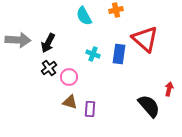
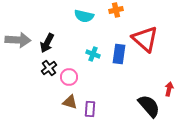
cyan semicircle: rotated 48 degrees counterclockwise
black arrow: moved 1 px left
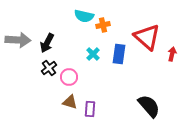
orange cross: moved 13 px left, 15 px down
red triangle: moved 2 px right, 2 px up
cyan cross: rotated 24 degrees clockwise
red arrow: moved 3 px right, 35 px up
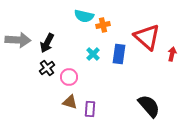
black cross: moved 2 px left
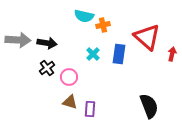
black arrow: rotated 108 degrees counterclockwise
black semicircle: rotated 20 degrees clockwise
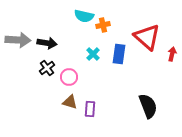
black semicircle: moved 1 px left
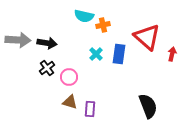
cyan cross: moved 3 px right
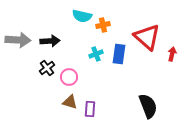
cyan semicircle: moved 2 px left
black arrow: moved 3 px right, 2 px up; rotated 12 degrees counterclockwise
cyan cross: rotated 24 degrees clockwise
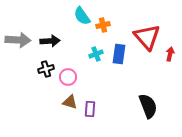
cyan semicircle: rotated 42 degrees clockwise
red triangle: rotated 8 degrees clockwise
red arrow: moved 2 px left
black cross: moved 1 px left, 1 px down; rotated 21 degrees clockwise
pink circle: moved 1 px left
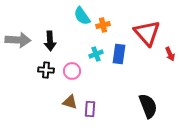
red triangle: moved 4 px up
black arrow: rotated 90 degrees clockwise
red arrow: rotated 144 degrees clockwise
black cross: moved 1 px down; rotated 21 degrees clockwise
pink circle: moved 4 px right, 6 px up
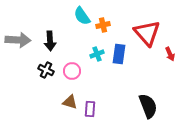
cyan cross: moved 1 px right
black cross: rotated 21 degrees clockwise
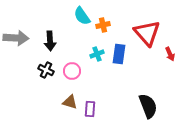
gray arrow: moved 2 px left, 2 px up
